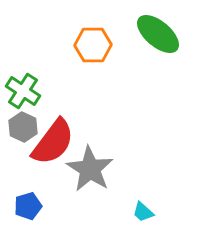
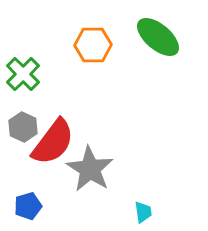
green ellipse: moved 3 px down
green cross: moved 17 px up; rotated 12 degrees clockwise
cyan trapezoid: rotated 140 degrees counterclockwise
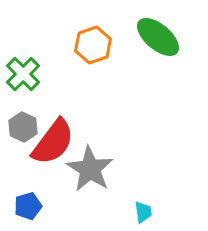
orange hexagon: rotated 18 degrees counterclockwise
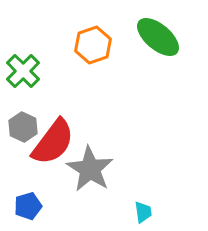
green cross: moved 3 px up
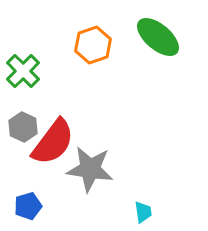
gray star: rotated 24 degrees counterclockwise
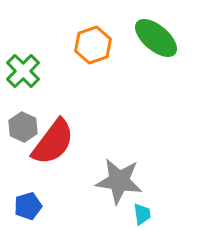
green ellipse: moved 2 px left, 1 px down
gray star: moved 29 px right, 12 px down
cyan trapezoid: moved 1 px left, 2 px down
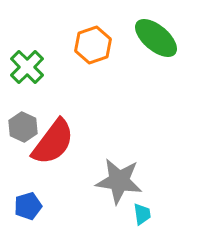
green cross: moved 4 px right, 4 px up
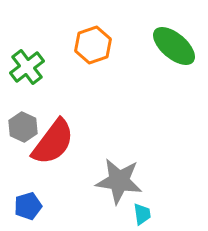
green ellipse: moved 18 px right, 8 px down
green cross: rotated 8 degrees clockwise
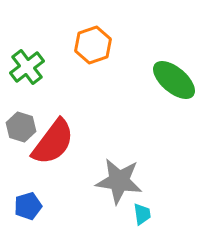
green ellipse: moved 34 px down
gray hexagon: moved 2 px left; rotated 8 degrees counterclockwise
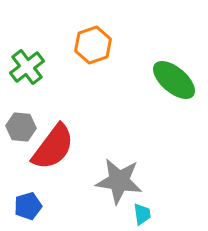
gray hexagon: rotated 12 degrees counterclockwise
red semicircle: moved 5 px down
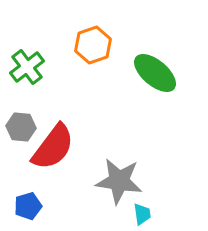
green ellipse: moved 19 px left, 7 px up
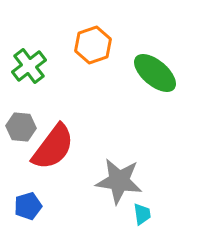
green cross: moved 2 px right, 1 px up
